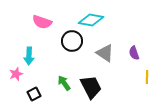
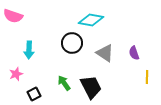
pink semicircle: moved 29 px left, 6 px up
black circle: moved 2 px down
cyan arrow: moved 6 px up
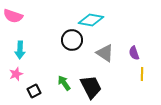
black circle: moved 3 px up
cyan arrow: moved 9 px left
yellow line: moved 5 px left, 3 px up
black square: moved 3 px up
